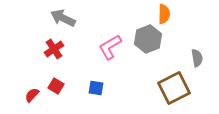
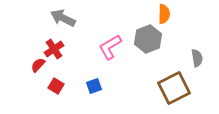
blue square: moved 2 px left, 2 px up; rotated 28 degrees counterclockwise
red semicircle: moved 6 px right, 30 px up
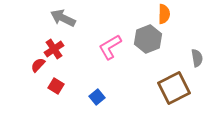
blue square: moved 3 px right, 11 px down; rotated 21 degrees counterclockwise
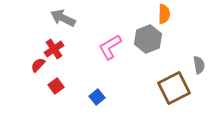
gray semicircle: moved 2 px right, 7 px down
red square: rotated 21 degrees clockwise
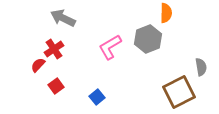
orange semicircle: moved 2 px right, 1 px up
gray semicircle: moved 2 px right, 2 px down
brown square: moved 5 px right, 4 px down
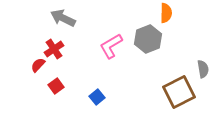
pink L-shape: moved 1 px right, 1 px up
gray semicircle: moved 2 px right, 2 px down
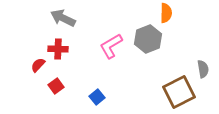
red cross: moved 4 px right; rotated 36 degrees clockwise
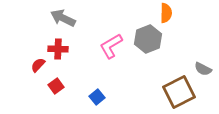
gray semicircle: rotated 126 degrees clockwise
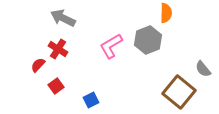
gray hexagon: moved 1 px down
red cross: rotated 30 degrees clockwise
gray semicircle: rotated 24 degrees clockwise
brown square: rotated 24 degrees counterclockwise
blue square: moved 6 px left, 3 px down; rotated 14 degrees clockwise
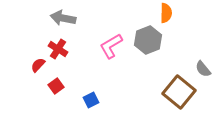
gray arrow: rotated 15 degrees counterclockwise
